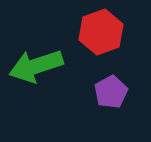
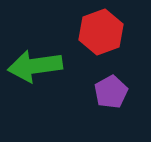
green arrow: moved 1 px left; rotated 10 degrees clockwise
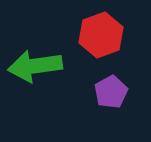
red hexagon: moved 3 px down
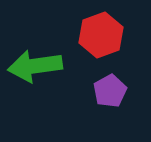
purple pentagon: moved 1 px left, 1 px up
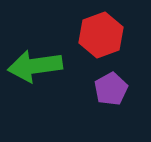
purple pentagon: moved 1 px right, 2 px up
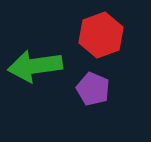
purple pentagon: moved 18 px left; rotated 20 degrees counterclockwise
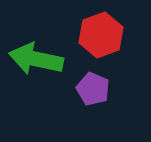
green arrow: moved 1 px right, 7 px up; rotated 20 degrees clockwise
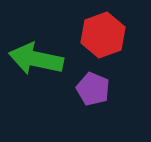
red hexagon: moved 2 px right
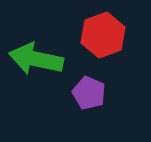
purple pentagon: moved 4 px left, 4 px down
